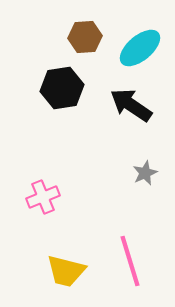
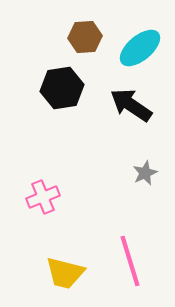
yellow trapezoid: moved 1 px left, 2 px down
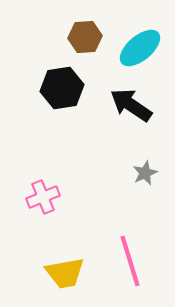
yellow trapezoid: rotated 24 degrees counterclockwise
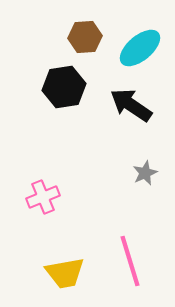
black hexagon: moved 2 px right, 1 px up
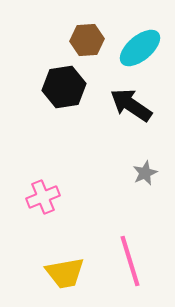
brown hexagon: moved 2 px right, 3 px down
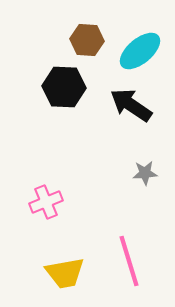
brown hexagon: rotated 8 degrees clockwise
cyan ellipse: moved 3 px down
black hexagon: rotated 12 degrees clockwise
gray star: rotated 20 degrees clockwise
pink cross: moved 3 px right, 5 px down
pink line: moved 1 px left
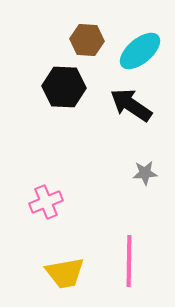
pink line: rotated 18 degrees clockwise
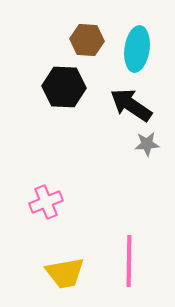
cyan ellipse: moved 3 px left, 2 px up; rotated 42 degrees counterclockwise
gray star: moved 2 px right, 29 px up
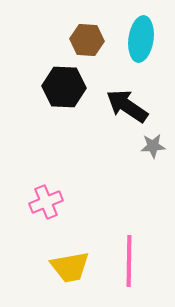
cyan ellipse: moved 4 px right, 10 px up
black arrow: moved 4 px left, 1 px down
gray star: moved 6 px right, 2 px down
yellow trapezoid: moved 5 px right, 6 px up
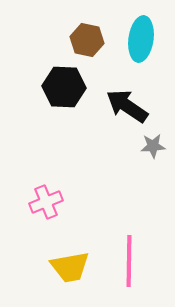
brown hexagon: rotated 8 degrees clockwise
